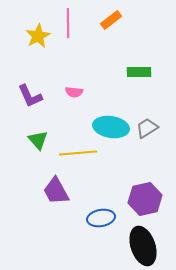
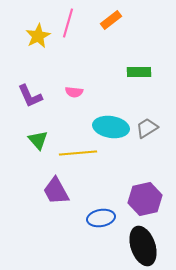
pink line: rotated 16 degrees clockwise
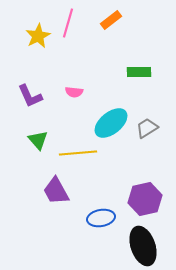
cyan ellipse: moved 4 px up; rotated 48 degrees counterclockwise
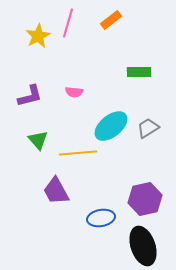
purple L-shape: rotated 80 degrees counterclockwise
cyan ellipse: moved 3 px down
gray trapezoid: moved 1 px right
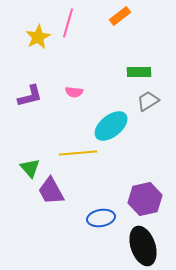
orange rectangle: moved 9 px right, 4 px up
yellow star: moved 1 px down
gray trapezoid: moved 27 px up
green triangle: moved 8 px left, 28 px down
purple trapezoid: moved 5 px left
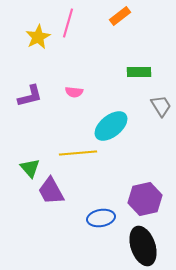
gray trapezoid: moved 13 px right, 5 px down; rotated 90 degrees clockwise
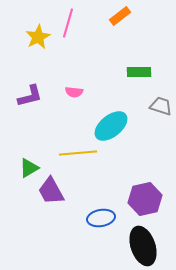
gray trapezoid: rotated 40 degrees counterclockwise
green triangle: moved 1 px left; rotated 40 degrees clockwise
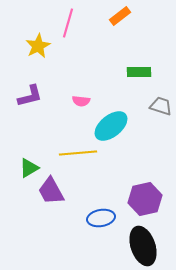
yellow star: moved 9 px down
pink semicircle: moved 7 px right, 9 px down
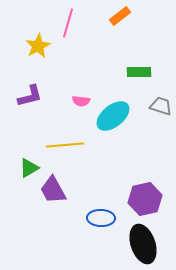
cyan ellipse: moved 2 px right, 10 px up
yellow line: moved 13 px left, 8 px up
purple trapezoid: moved 2 px right, 1 px up
blue ellipse: rotated 12 degrees clockwise
black ellipse: moved 2 px up
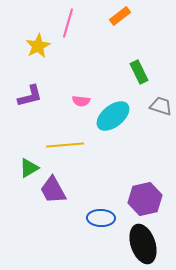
green rectangle: rotated 65 degrees clockwise
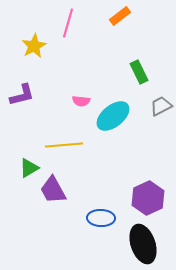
yellow star: moved 4 px left
purple L-shape: moved 8 px left, 1 px up
gray trapezoid: rotated 45 degrees counterclockwise
yellow line: moved 1 px left
purple hexagon: moved 3 px right, 1 px up; rotated 12 degrees counterclockwise
